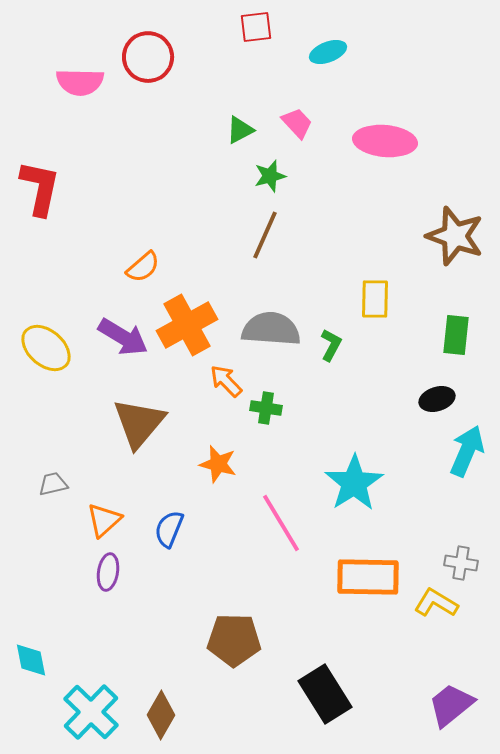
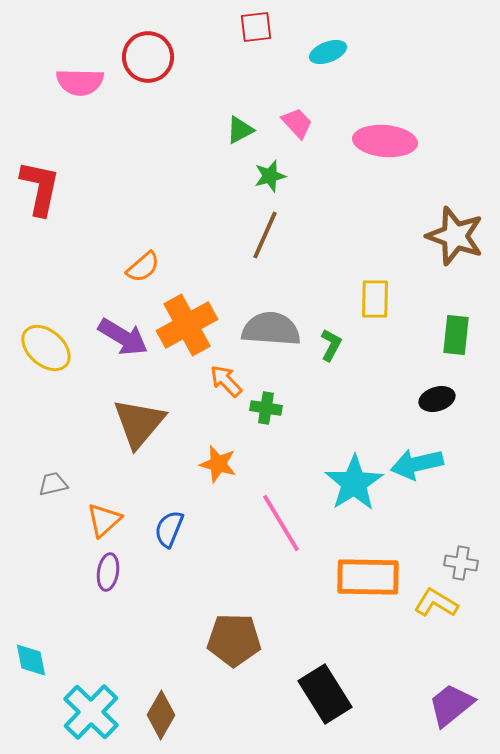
cyan arrow: moved 50 px left, 13 px down; rotated 126 degrees counterclockwise
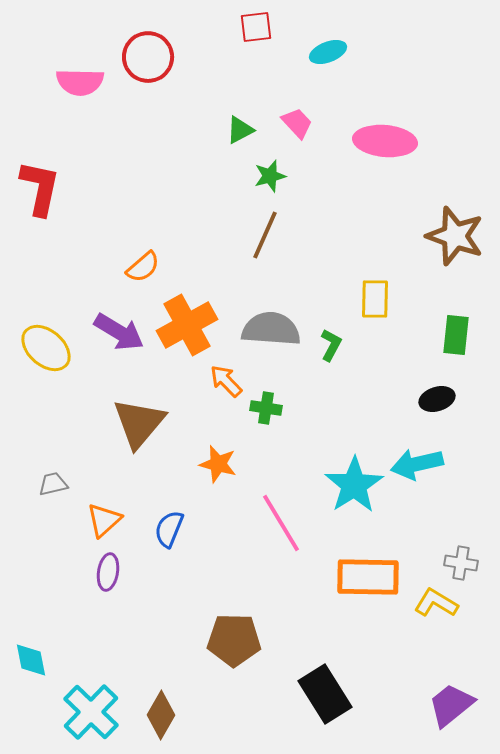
purple arrow: moved 4 px left, 5 px up
cyan star: moved 2 px down
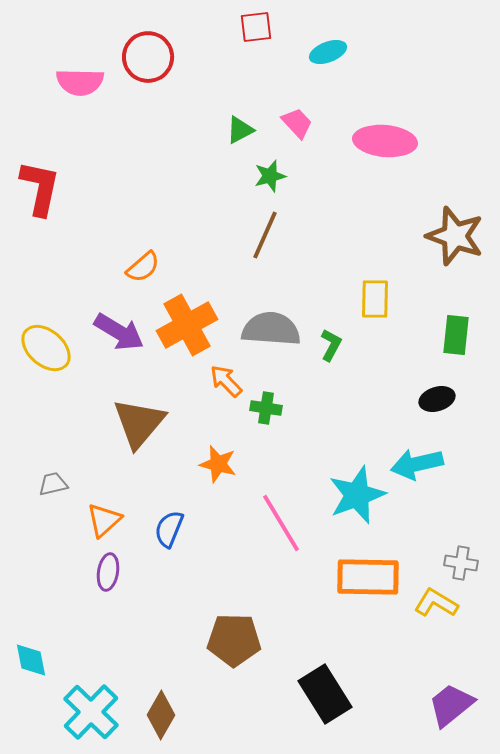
cyan star: moved 3 px right, 10 px down; rotated 12 degrees clockwise
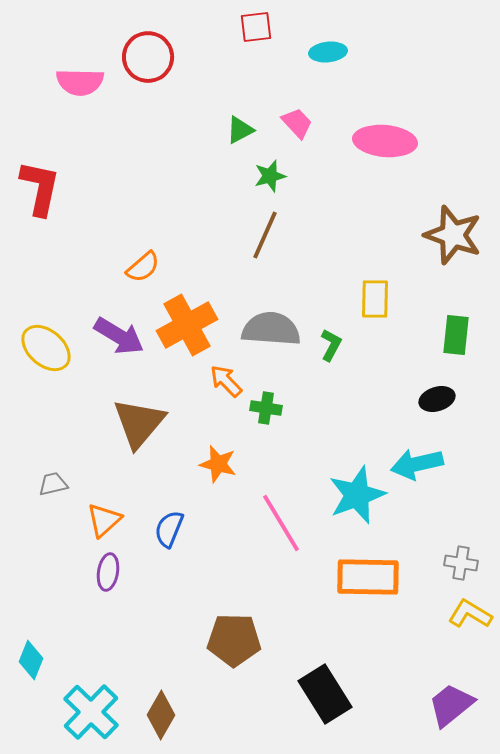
cyan ellipse: rotated 15 degrees clockwise
brown star: moved 2 px left, 1 px up
purple arrow: moved 4 px down
yellow L-shape: moved 34 px right, 11 px down
cyan diamond: rotated 33 degrees clockwise
